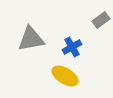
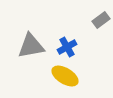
gray triangle: moved 7 px down
blue cross: moved 5 px left
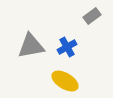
gray rectangle: moved 9 px left, 4 px up
yellow ellipse: moved 5 px down
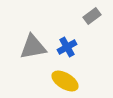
gray triangle: moved 2 px right, 1 px down
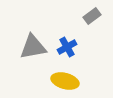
yellow ellipse: rotated 16 degrees counterclockwise
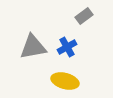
gray rectangle: moved 8 px left
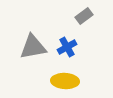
yellow ellipse: rotated 12 degrees counterclockwise
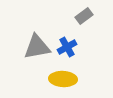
gray triangle: moved 4 px right
yellow ellipse: moved 2 px left, 2 px up
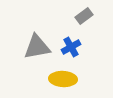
blue cross: moved 4 px right
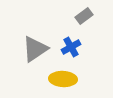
gray triangle: moved 2 px left, 2 px down; rotated 24 degrees counterclockwise
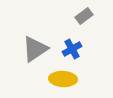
blue cross: moved 1 px right, 2 px down
